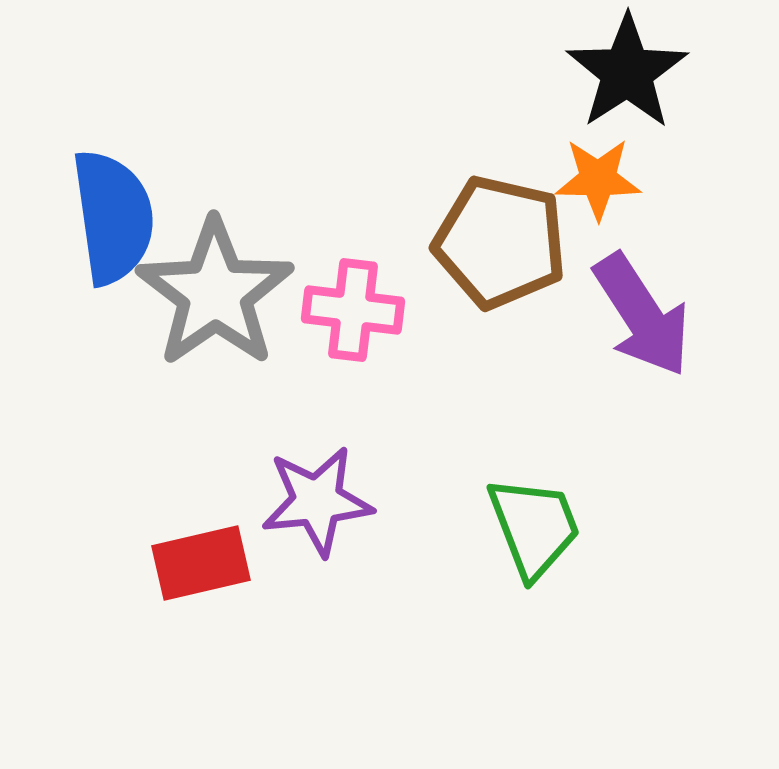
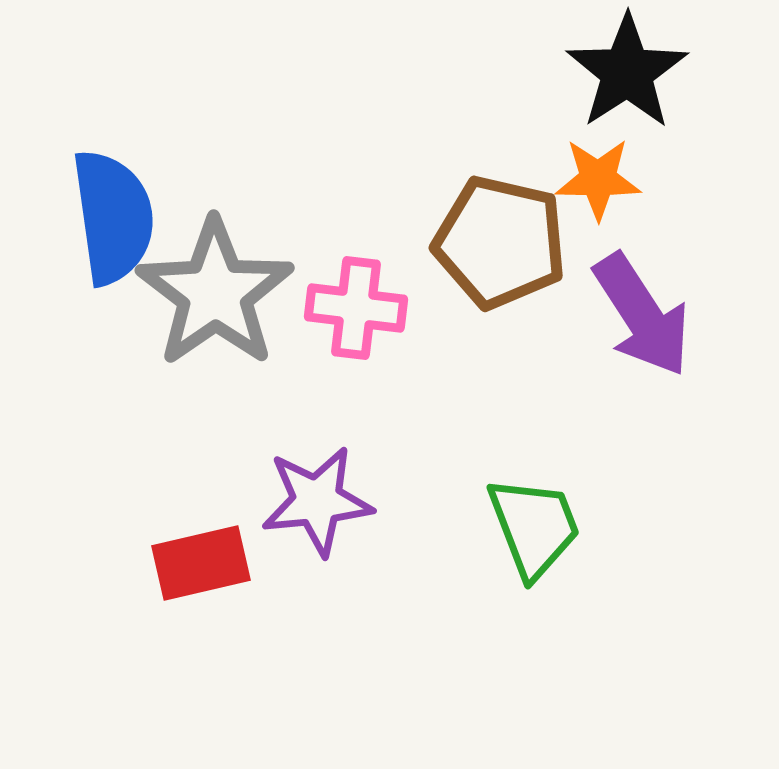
pink cross: moved 3 px right, 2 px up
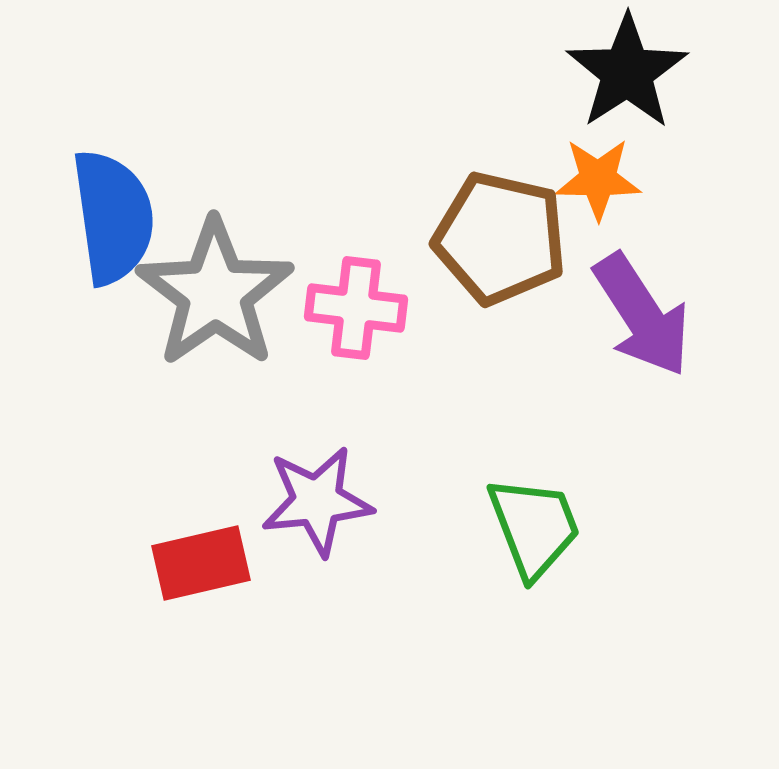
brown pentagon: moved 4 px up
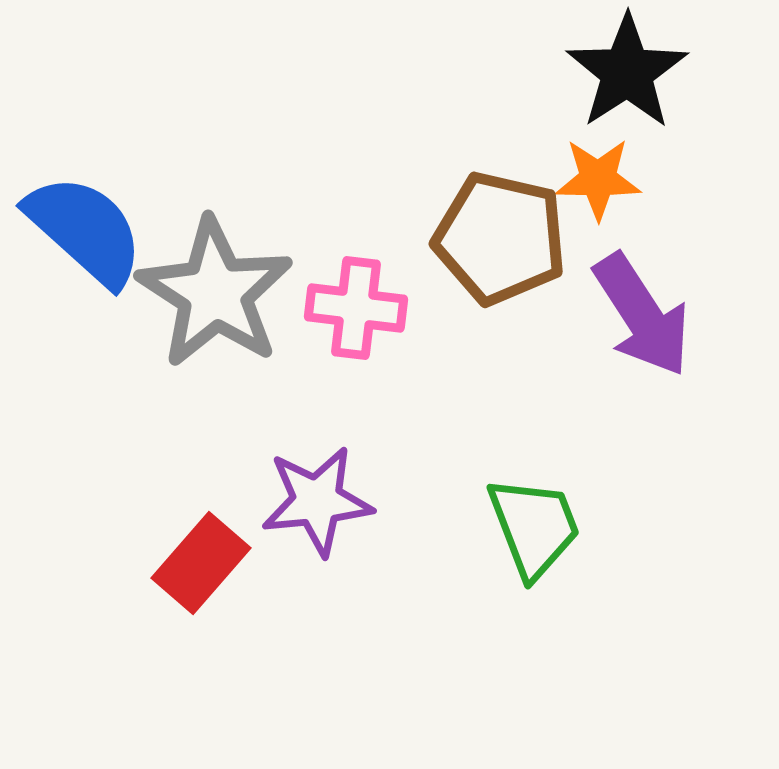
blue semicircle: moved 28 px left, 13 px down; rotated 40 degrees counterclockwise
gray star: rotated 4 degrees counterclockwise
red rectangle: rotated 36 degrees counterclockwise
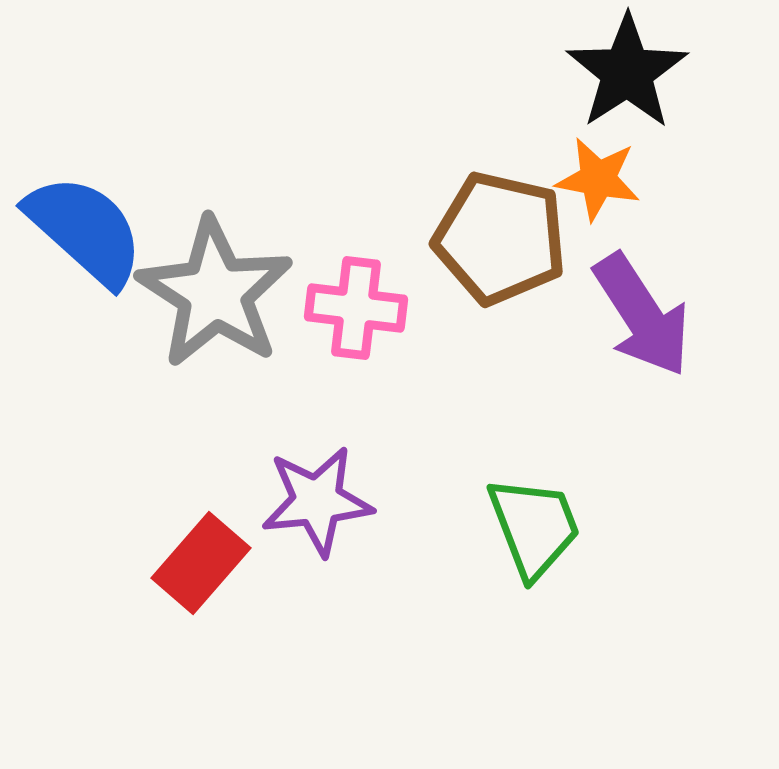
orange star: rotated 10 degrees clockwise
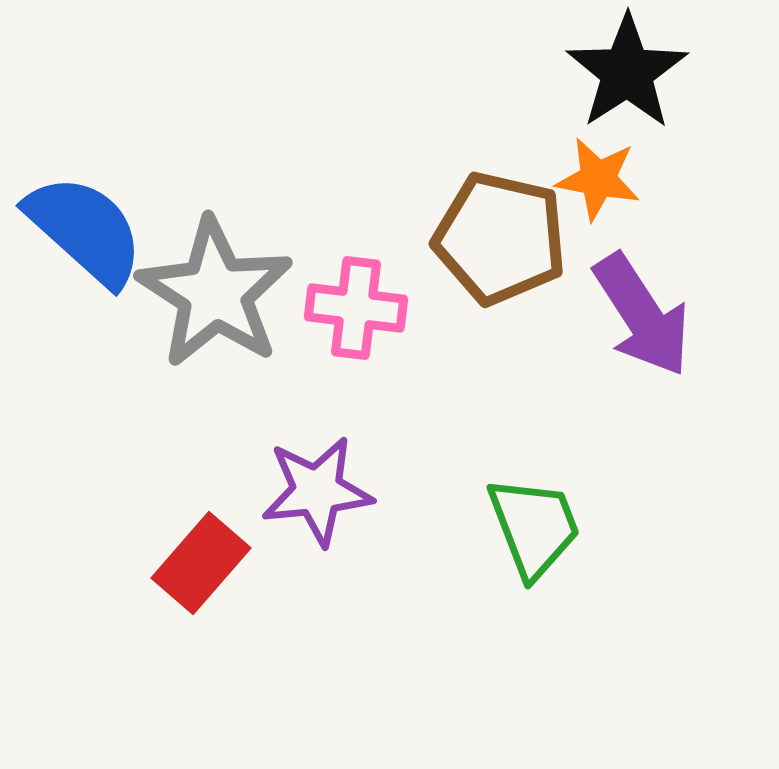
purple star: moved 10 px up
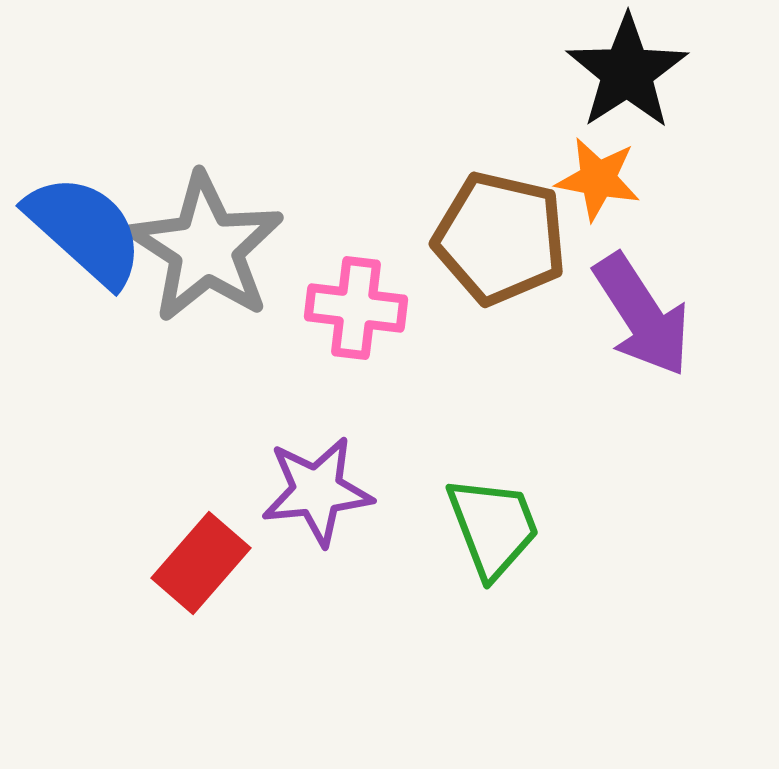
gray star: moved 9 px left, 45 px up
green trapezoid: moved 41 px left
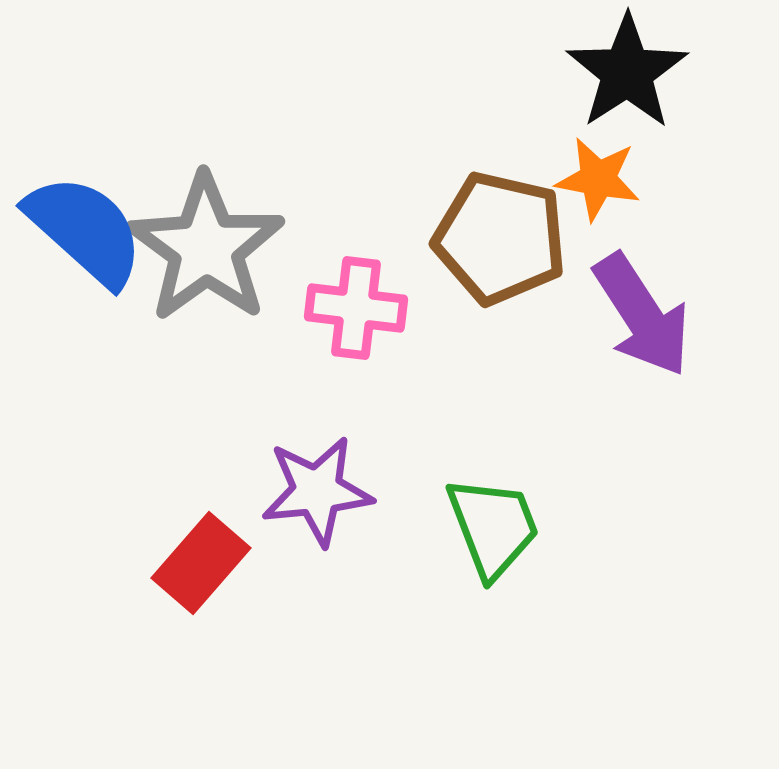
gray star: rotated 3 degrees clockwise
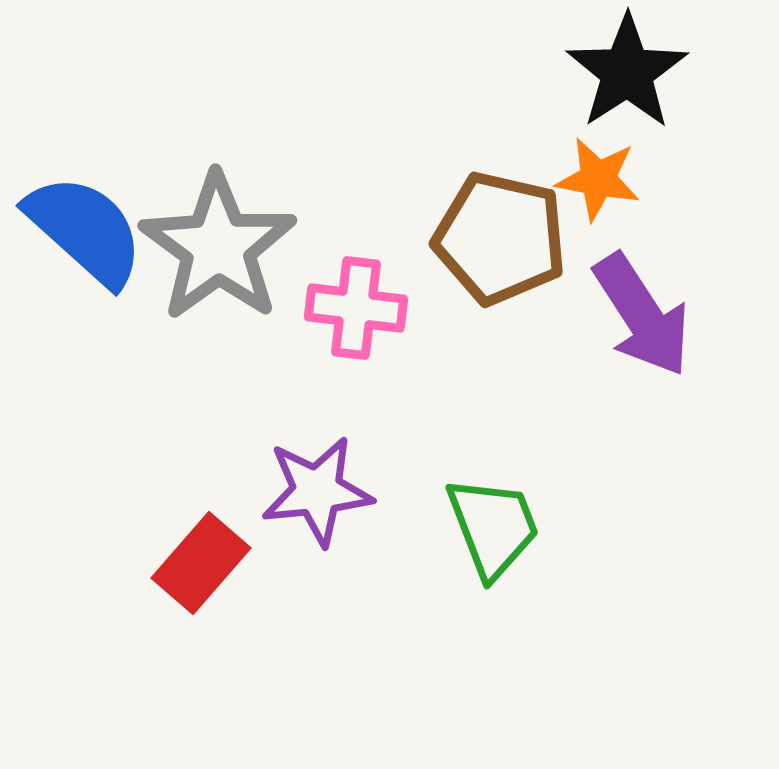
gray star: moved 12 px right, 1 px up
